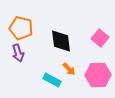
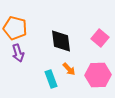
orange pentagon: moved 6 px left
cyan rectangle: moved 1 px left, 1 px up; rotated 42 degrees clockwise
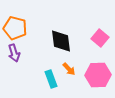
purple arrow: moved 4 px left
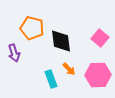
orange pentagon: moved 17 px right
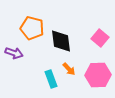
purple arrow: rotated 54 degrees counterclockwise
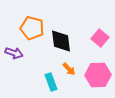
cyan rectangle: moved 3 px down
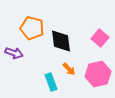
pink hexagon: moved 1 px up; rotated 10 degrees counterclockwise
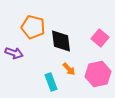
orange pentagon: moved 1 px right, 1 px up
